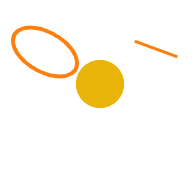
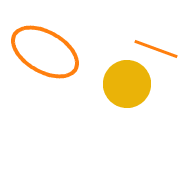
yellow circle: moved 27 px right
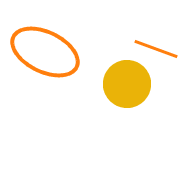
orange ellipse: rotated 4 degrees counterclockwise
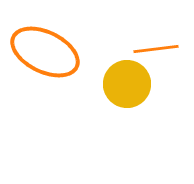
orange line: rotated 27 degrees counterclockwise
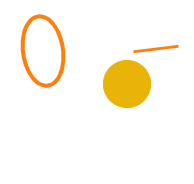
orange ellipse: moved 2 px left, 1 px up; rotated 56 degrees clockwise
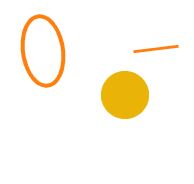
yellow circle: moved 2 px left, 11 px down
